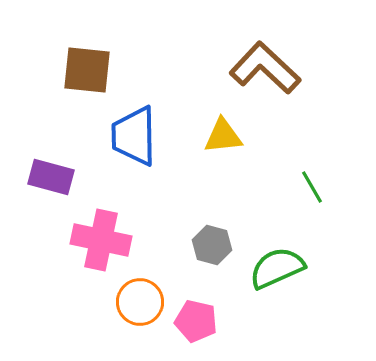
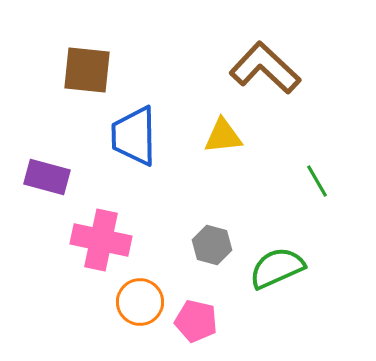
purple rectangle: moved 4 px left
green line: moved 5 px right, 6 px up
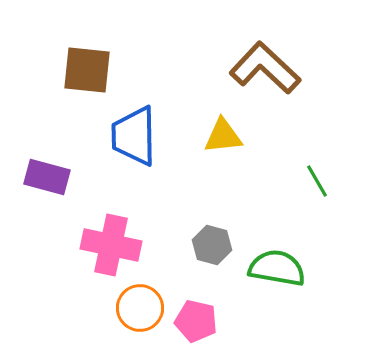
pink cross: moved 10 px right, 5 px down
green semicircle: rotated 34 degrees clockwise
orange circle: moved 6 px down
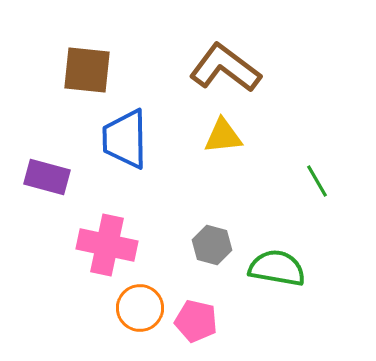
brown L-shape: moved 40 px left; rotated 6 degrees counterclockwise
blue trapezoid: moved 9 px left, 3 px down
pink cross: moved 4 px left
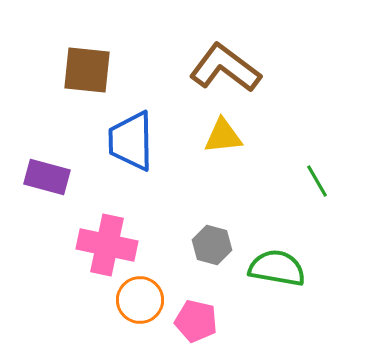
blue trapezoid: moved 6 px right, 2 px down
orange circle: moved 8 px up
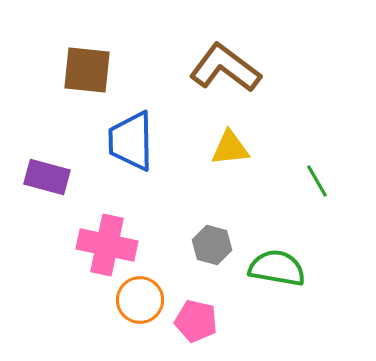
yellow triangle: moved 7 px right, 12 px down
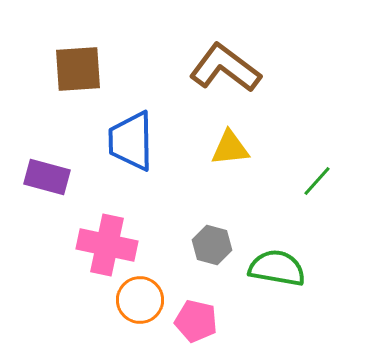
brown square: moved 9 px left, 1 px up; rotated 10 degrees counterclockwise
green line: rotated 72 degrees clockwise
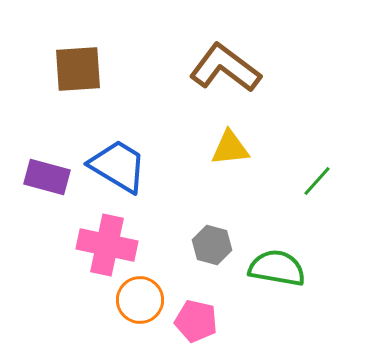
blue trapezoid: moved 13 px left, 25 px down; rotated 122 degrees clockwise
